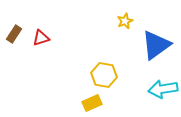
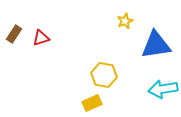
blue triangle: rotated 28 degrees clockwise
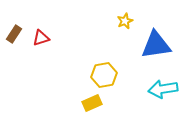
yellow hexagon: rotated 20 degrees counterclockwise
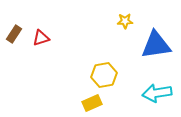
yellow star: rotated 21 degrees clockwise
cyan arrow: moved 6 px left, 4 px down
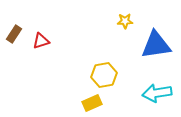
red triangle: moved 3 px down
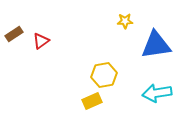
brown rectangle: rotated 24 degrees clockwise
red triangle: rotated 18 degrees counterclockwise
yellow rectangle: moved 2 px up
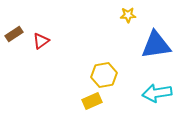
yellow star: moved 3 px right, 6 px up
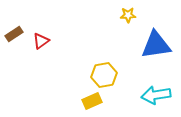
cyan arrow: moved 1 px left, 2 px down
